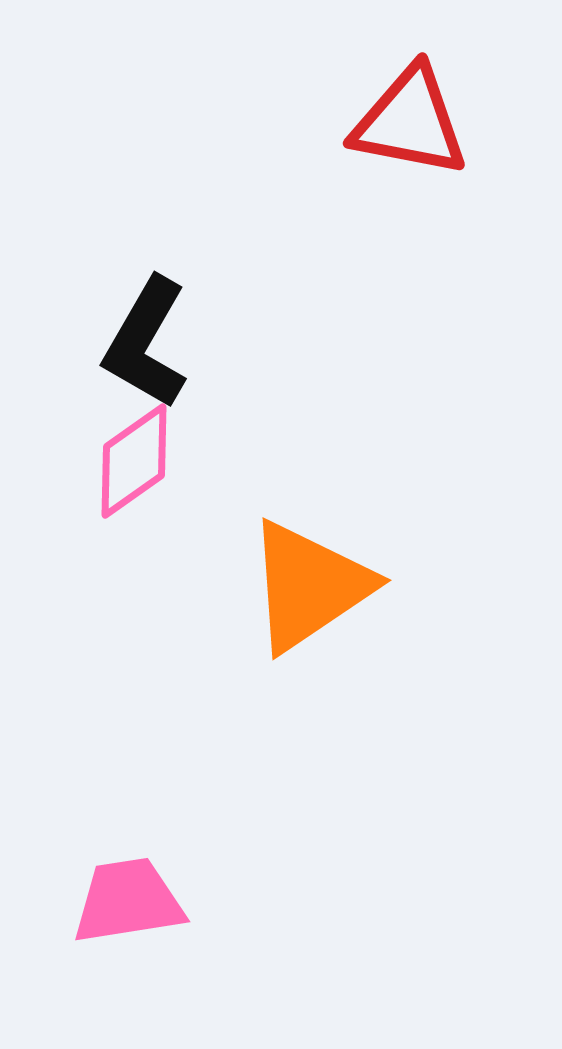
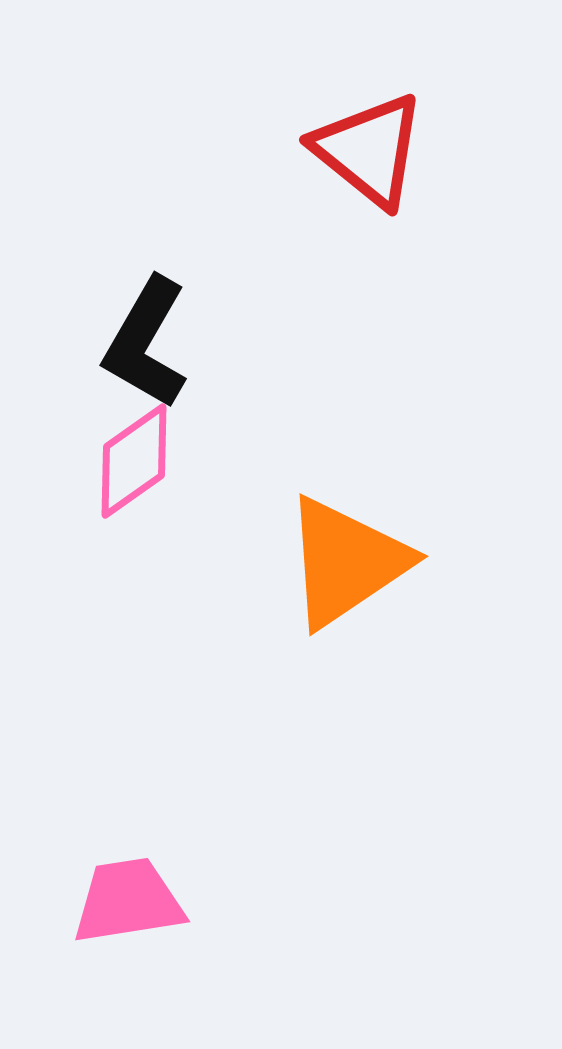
red triangle: moved 41 px left, 28 px down; rotated 28 degrees clockwise
orange triangle: moved 37 px right, 24 px up
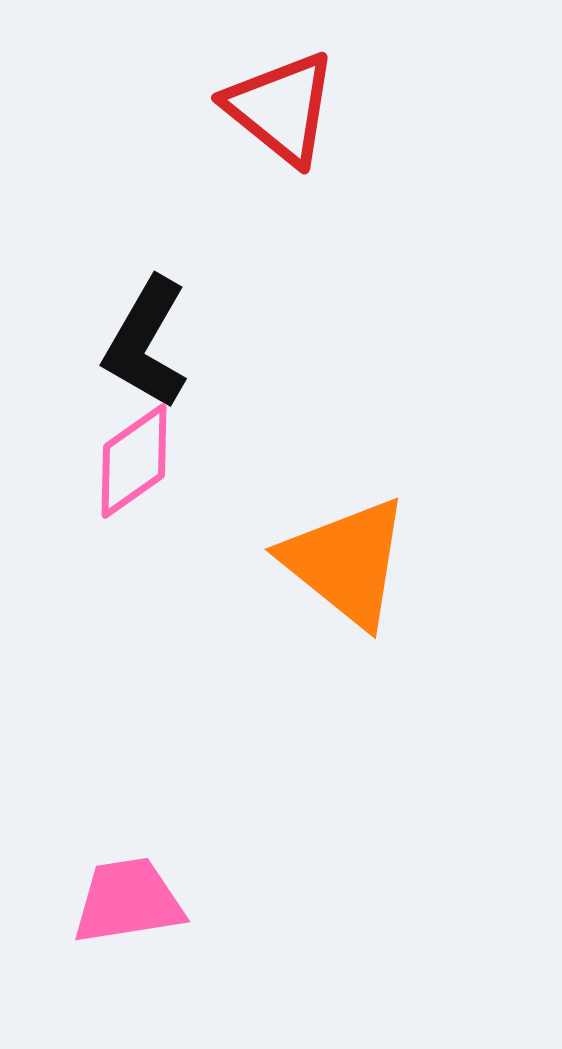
red triangle: moved 88 px left, 42 px up
orange triangle: rotated 47 degrees counterclockwise
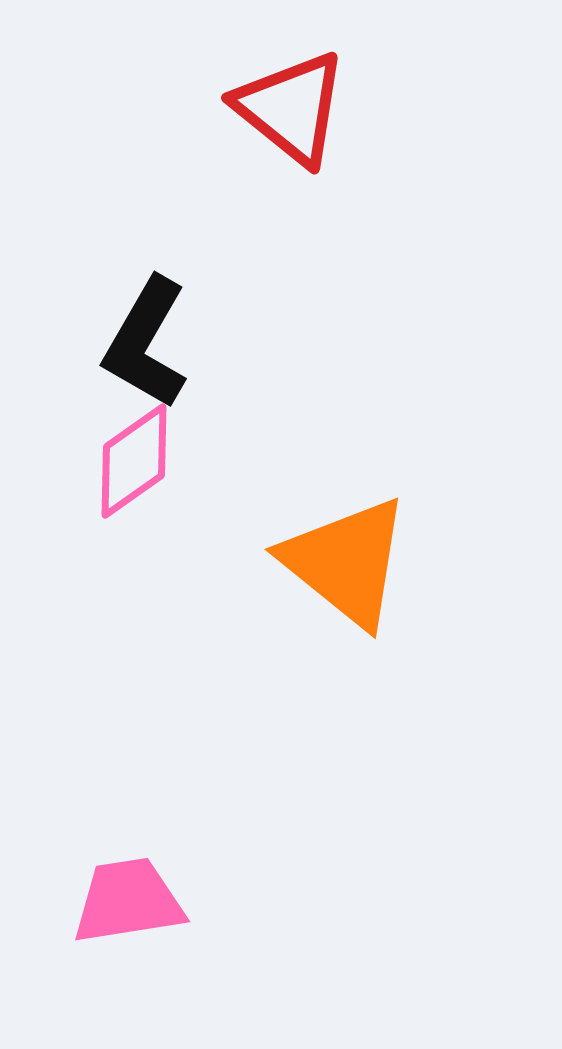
red triangle: moved 10 px right
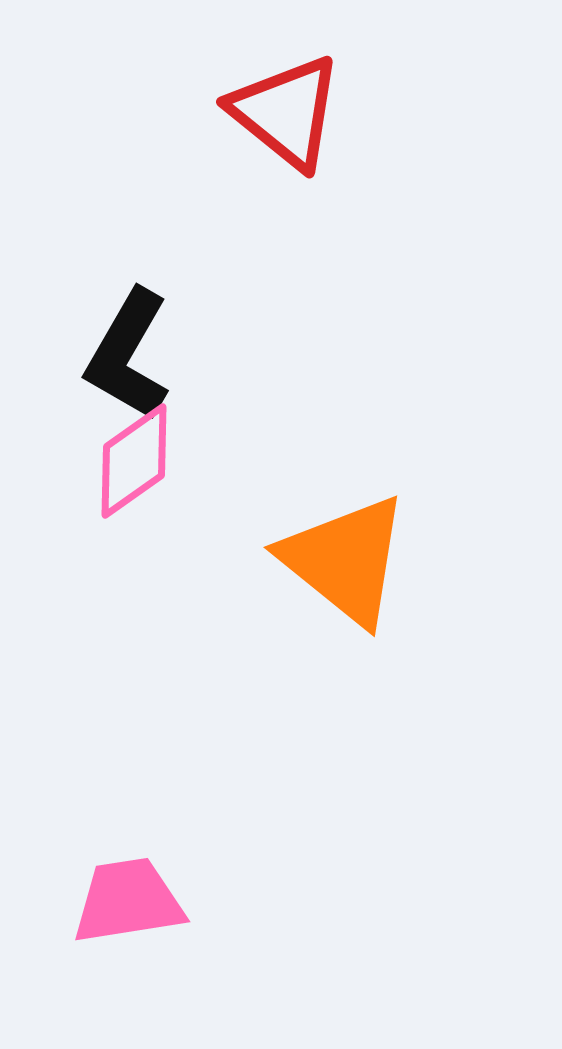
red triangle: moved 5 px left, 4 px down
black L-shape: moved 18 px left, 12 px down
orange triangle: moved 1 px left, 2 px up
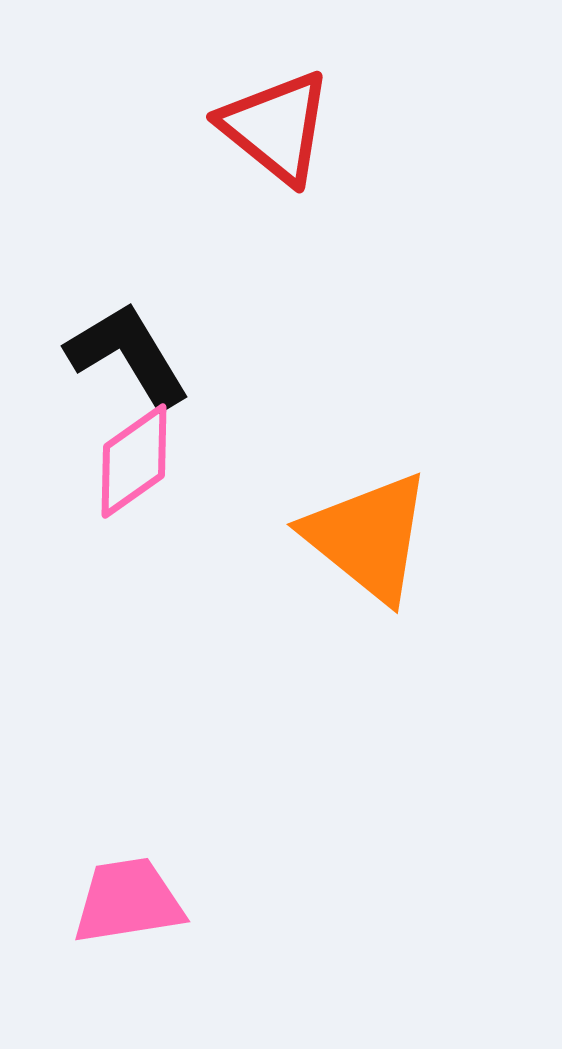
red triangle: moved 10 px left, 15 px down
black L-shape: rotated 119 degrees clockwise
orange triangle: moved 23 px right, 23 px up
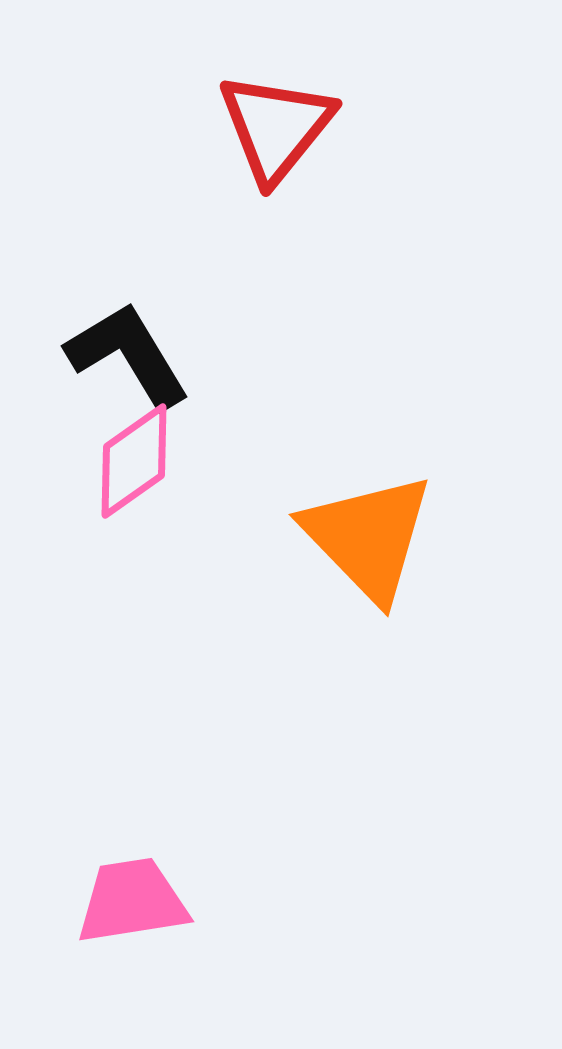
red triangle: rotated 30 degrees clockwise
orange triangle: rotated 7 degrees clockwise
pink trapezoid: moved 4 px right
